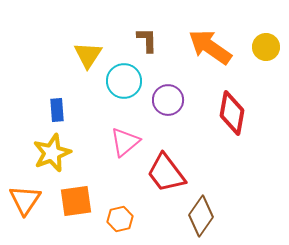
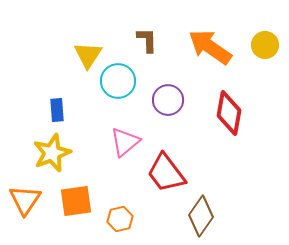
yellow circle: moved 1 px left, 2 px up
cyan circle: moved 6 px left
red diamond: moved 3 px left
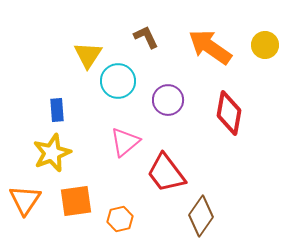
brown L-shape: moved 1 px left, 3 px up; rotated 24 degrees counterclockwise
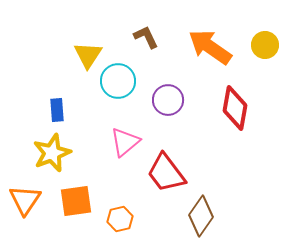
red diamond: moved 6 px right, 5 px up
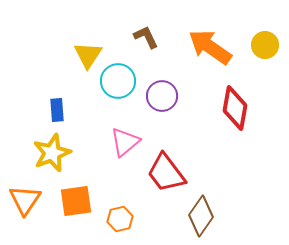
purple circle: moved 6 px left, 4 px up
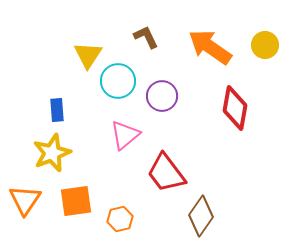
pink triangle: moved 7 px up
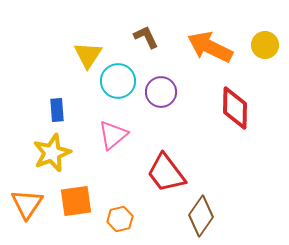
orange arrow: rotated 9 degrees counterclockwise
purple circle: moved 1 px left, 4 px up
red diamond: rotated 9 degrees counterclockwise
pink triangle: moved 12 px left
orange triangle: moved 2 px right, 4 px down
